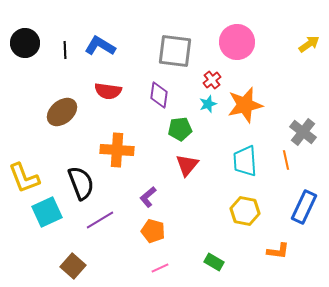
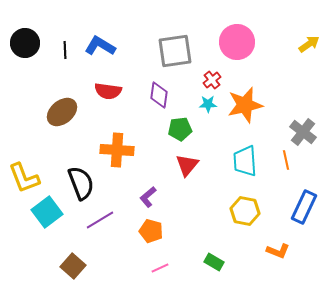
gray square: rotated 15 degrees counterclockwise
cyan star: rotated 18 degrees clockwise
cyan square: rotated 12 degrees counterclockwise
orange pentagon: moved 2 px left
orange L-shape: rotated 15 degrees clockwise
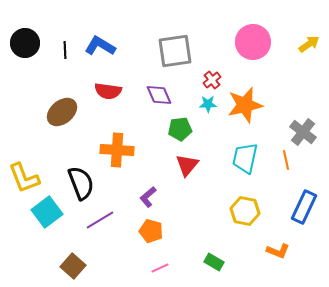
pink circle: moved 16 px right
purple diamond: rotated 32 degrees counterclockwise
cyan trapezoid: moved 3 px up; rotated 16 degrees clockwise
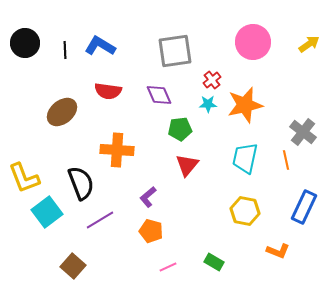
pink line: moved 8 px right, 1 px up
